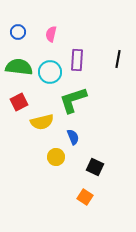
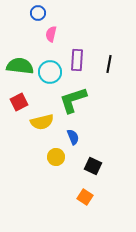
blue circle: moved 20 px right, 19 px up
black line: moved 9 px left, 5 px down
green semicircle: moved 1 px right, 1 px up
black square: moved 2 px left, 1 px up
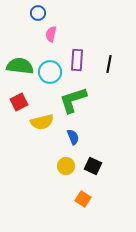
yellow circle: moved 10 px right, 9 px down
orange square: moved 2 px left, 2 px down
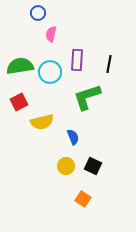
green semicircle: rotated 16 degrees counterclockwise
green L-shape: moved 14 px right, 3 px up
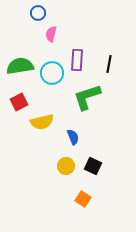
cyan circle: moved 2 px right, 1 px down
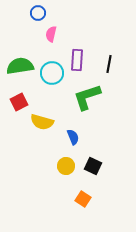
yellow semicircle: rotated 30 degrees clockwise
